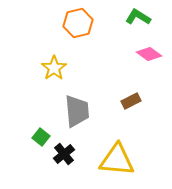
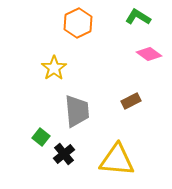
orange hexagon: rotated 12 degrees counterclockwise
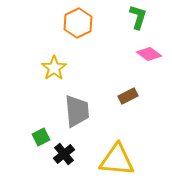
green L-shape: rotated 75 degrees clockwise
brown rectangle: moved 3 px left, 5 px up
green square: rotated 24 degrees clockwise
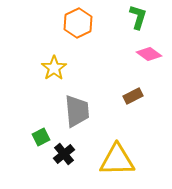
brown rectangle: moved 5 px right
yellow triangle: rotated 6 degrees counterclockwise
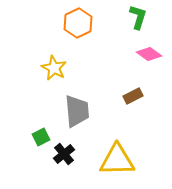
yellow star: rotated 10 degrees counterclockwise
